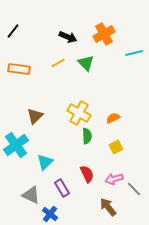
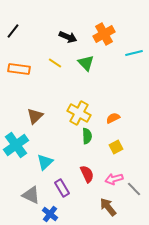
yellow line: moved 3 px left; rotated 64 degrees clockwise
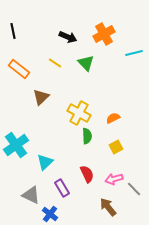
black line: rotated 49 degrees counterclockwise
orange rectangle: rotated 30 degrees clockwise
brown triangle: moved 6 px right, 19 px up
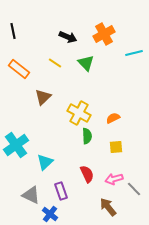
brown triangle: moved 2 px right
yellow square: rotated 24 degrees clockwise
purple rectangle: moved 1 px left, 3 px down; rotated 12 degrees clockwise
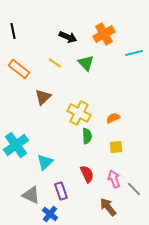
pink arrow: rotated 84 degrees clockwise
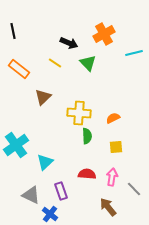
black arrow: moved 1 px right, 6 px down
green triangle: moved 2 px right
yellow cross: rotated 25 degrees counterclockwise
red semicircle: rotated 60 degrees counterclockwise
pink arrow: moved 2 px left, 2 px up; rotated 30 degrees clockwise
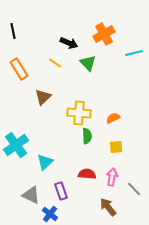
orange rectangle: rotated 20 degrees clockwise
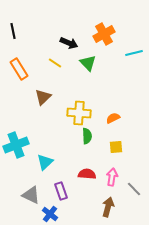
cyan cross: rotated 15 degrees clockwise
brown arrow: rotated 54 degrees clockwise
